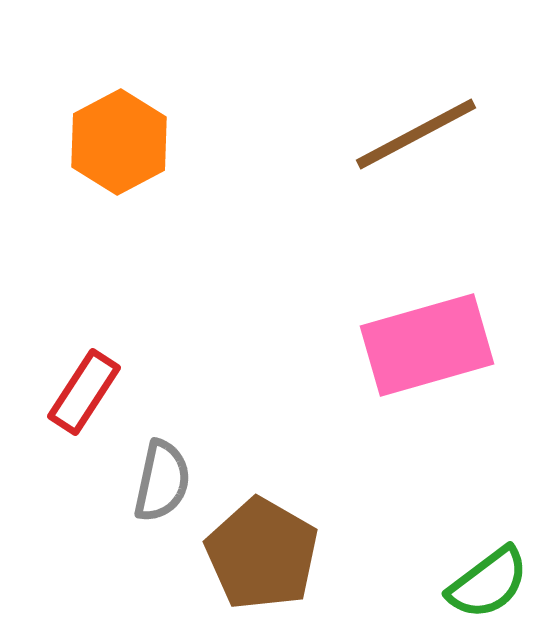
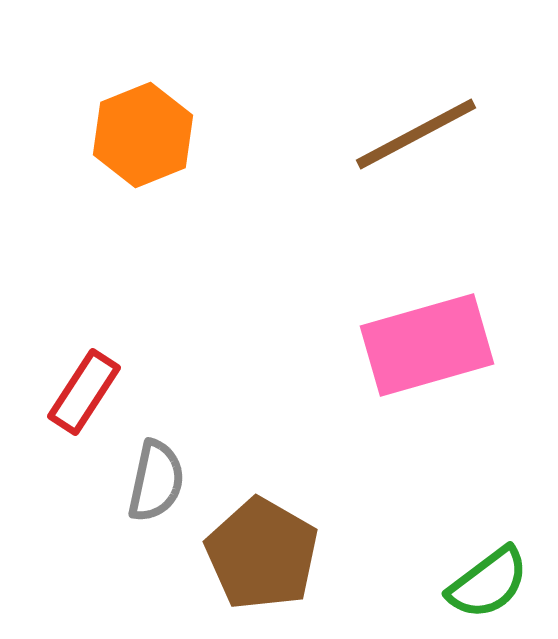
orange hexagon: moved 24 px right, 7 px up; rotated 6 degrees clockwise
gray semicircle: moved 6 px left
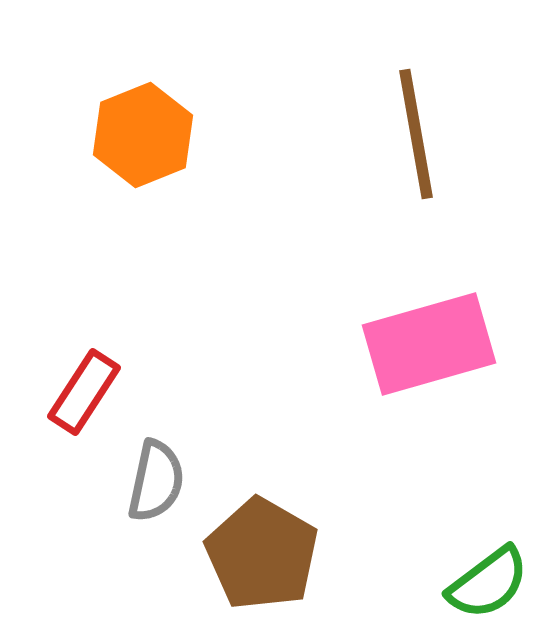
brown line: rotated 72 degrees counterclockwise
pink rectangle: moved 2 px right, 1 px up
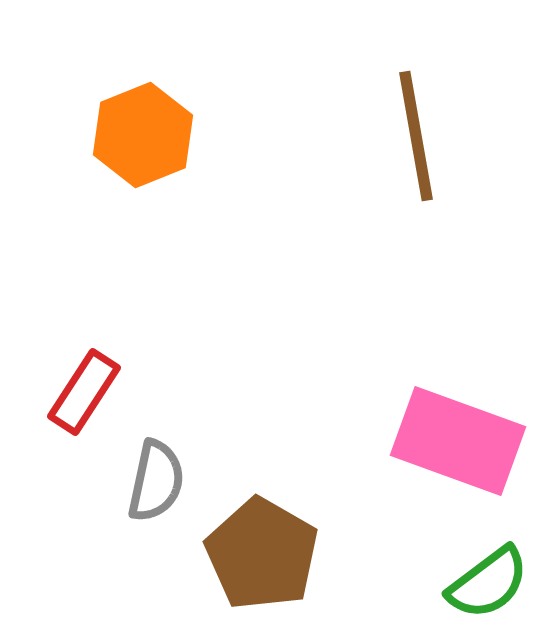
brown line: moved 2 px down
pink rectangle: moved 29 px right, 97 px down; rotated 36 degrees clockwise
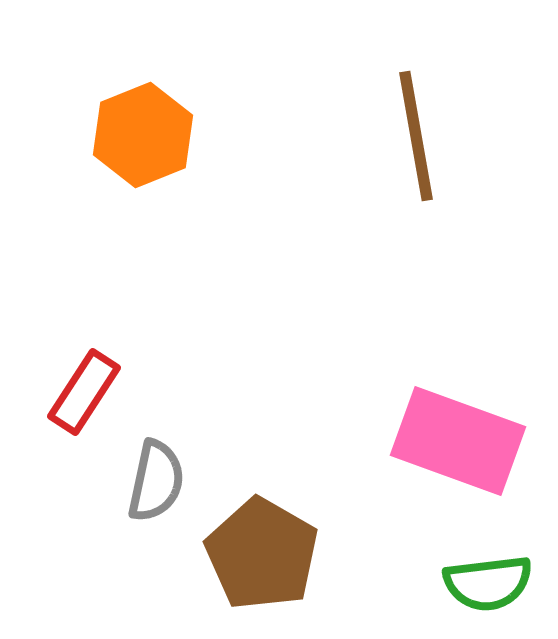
green semicircle: rotated 30 degrees clockwise
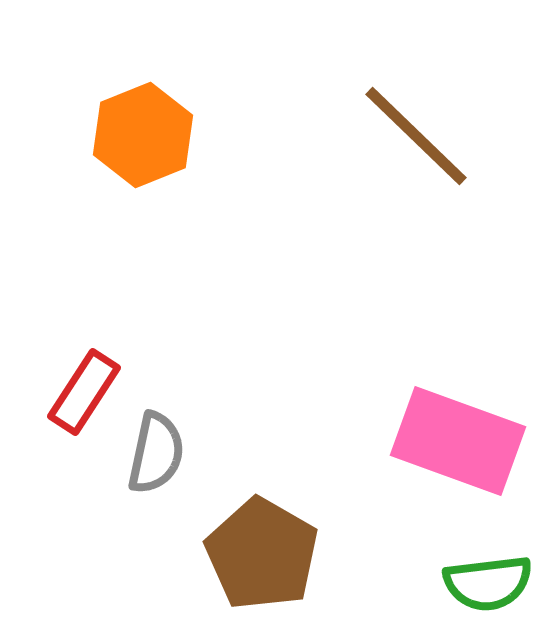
brown line: rotated 36 degrees counterclockwise
gray semicircle: moved 28 px up
